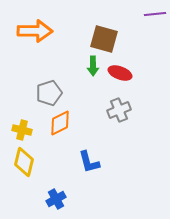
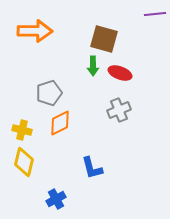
blue L-shape: moved 3 px right, 6 px down
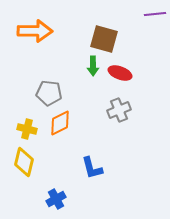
gray pentagon: rotated 25 degrees clockwise
yellow cross: moved 5 px right, 1 px up
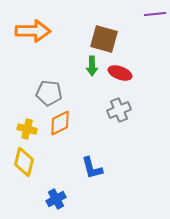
orange arrow: moved 2 px left
green arrow: moved 1 px left
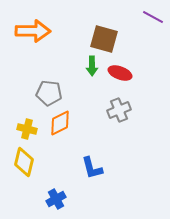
purple line: moved 2 px left, 3 px down; rotated 35 degrees clockwise
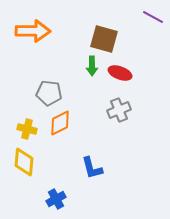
yellow diamond: rotated 8 degrees counterclockwise
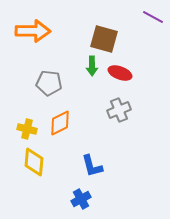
gray pentagon: moved 10 px up
yellow diamond: moved 10 px right
blue L-shape: moved 2 px up
blue cross: moved 25 px right
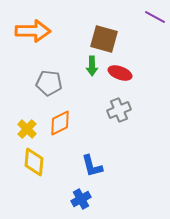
purple line: moved 2 px right
yellow cross: rotated 30 degrees clockwise
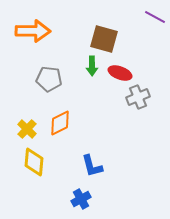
gray pentagon: moved 4 px up
gray cross: moved 19 px right, 13 px up
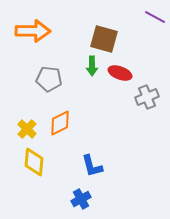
gray cross: moved 9 px right
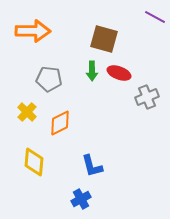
green arrow: moved 5 px down
red ellipse: moved 1 px left
yellow cross: moved 17 px up
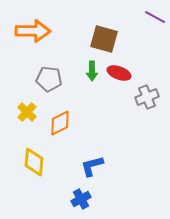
blue L-shape: rotated 90 degrees clockwise
